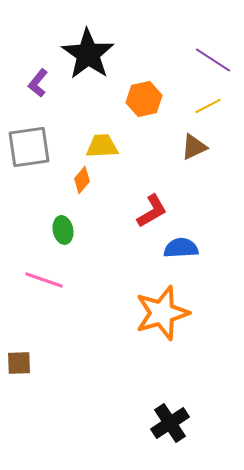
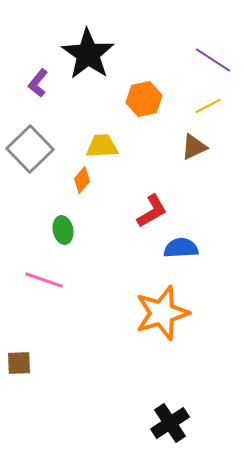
gray square: moved 1 px right, 2 px down; rotated 36 degrees counterclockwise
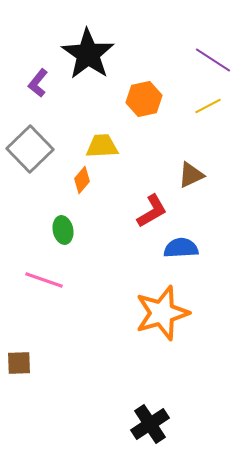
brown triangle: moved 3 px left, 28 px down
black cross: moved 20 px left, 1 px down
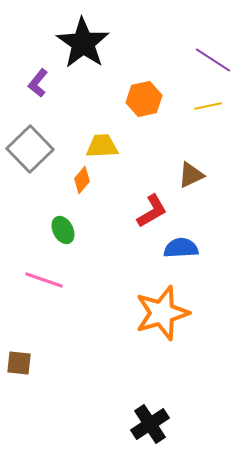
black star: moved 5 px left, 11 px up
yellow line: rotated 16 degrees clockwise
green ellipse: rotated 16 degrees counterclockwise
brown square: rotated 8 degrees clockwise
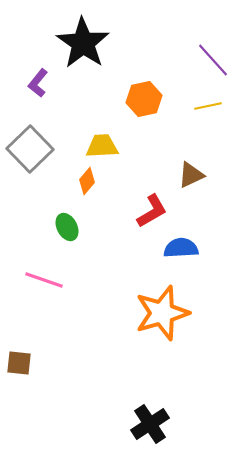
purple line: rotated 15 degrees clockwise
orange diamond: moved 5 px right, 1 px down
green ellipse: moved 4 px right, 3 px up
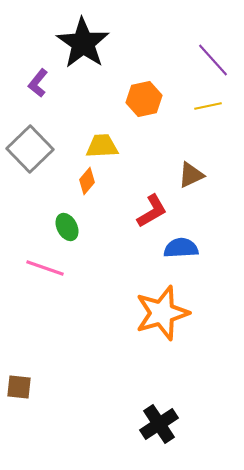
pink line: moved 1 px right, 12 px up
brown square: moved 24 px down
black cross: moved 9 px right
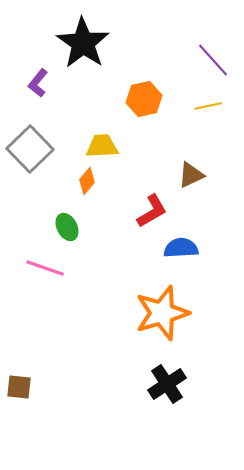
black cross: moved 8 px right, 40 px up
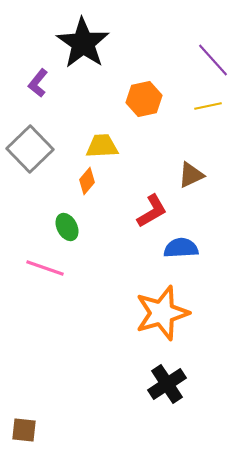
brown square: moved 5 px right, 43 px down
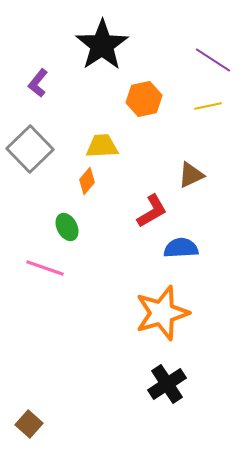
black star: moved 19 px right, 2 px down; rotated 4 degrees clockwise
purple line: rotated 15 degrees counterclockwise
brown square: moved 5 px right, 6 px up; rotated 36 degrees clockwise
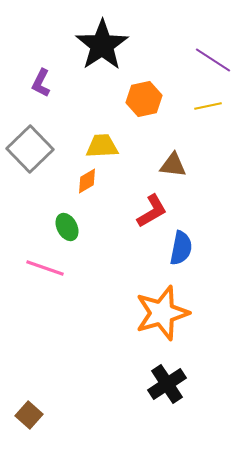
purple L-shape: moved 3 px right; rotated 12 degrees counterclockwise
brown triangle: moved 18 px left, 10 px up; rotated 32 degrees clockwise
orange diamond: rotated 20 degrees clockwise
blue semicircle: rotated 104 degrees clockwise
brown square: moved 9 px up
